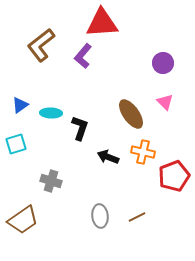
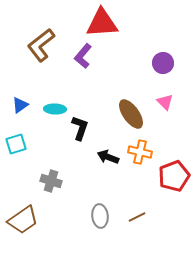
cyan ellipse: moved 4 px right, 4 px up
orange cross: moved 3 px left
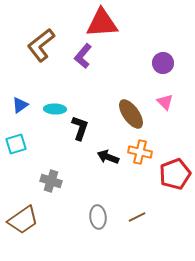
red pentagon: moved 1 px right, 2 px up
gray ellipse: moved 2 px left, 1 px down
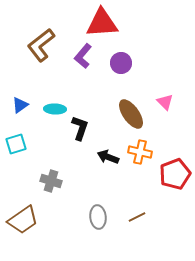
purple circle: moved 42 px left
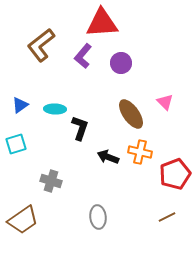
brown line: moved 30 px right
